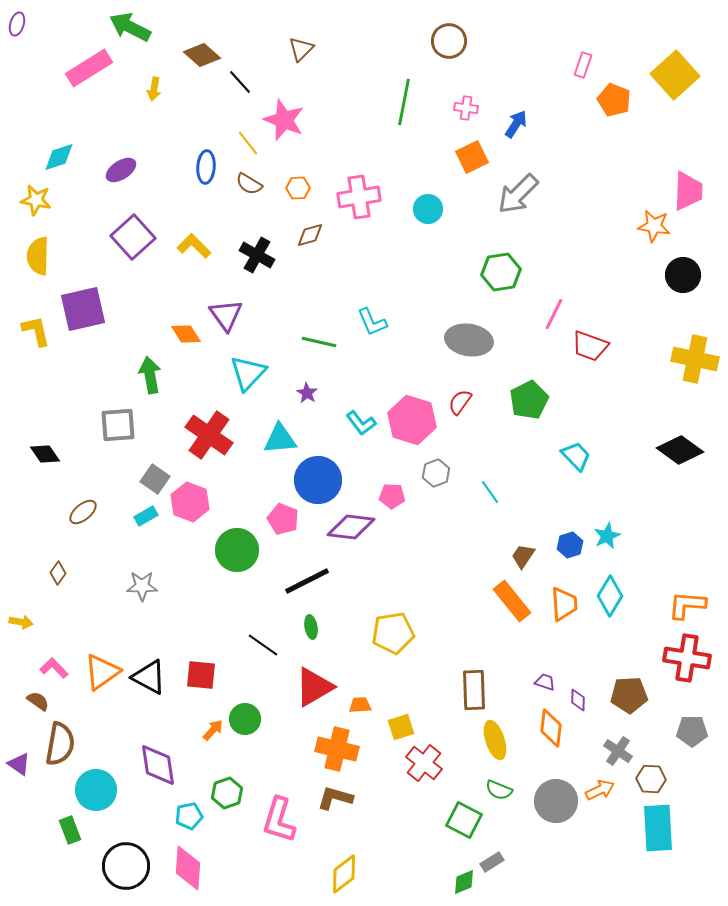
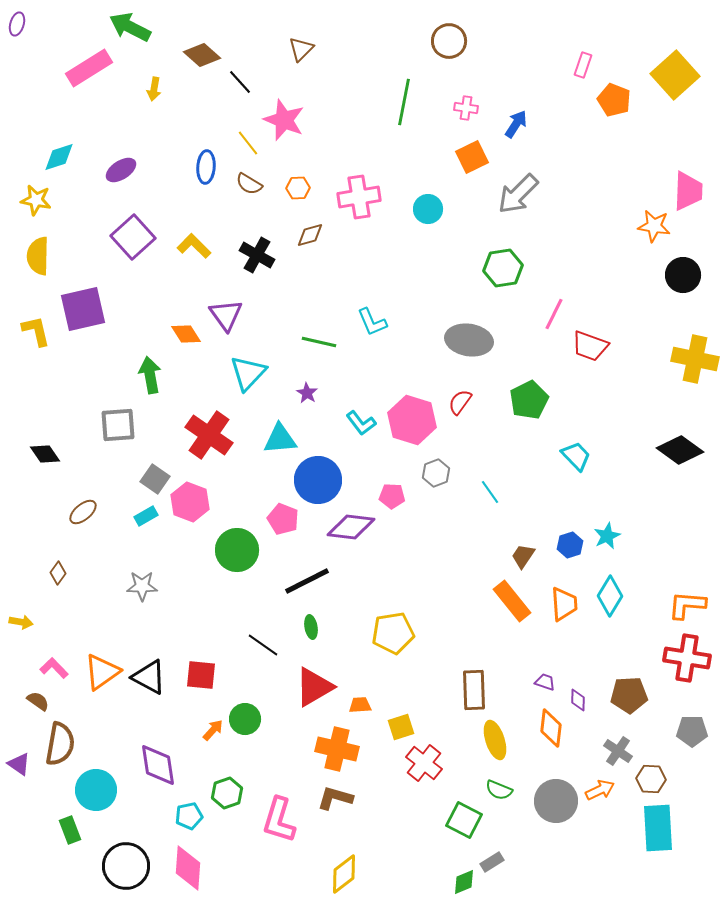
green hexagon at (501, 272): moved 2 px right, 4 px up
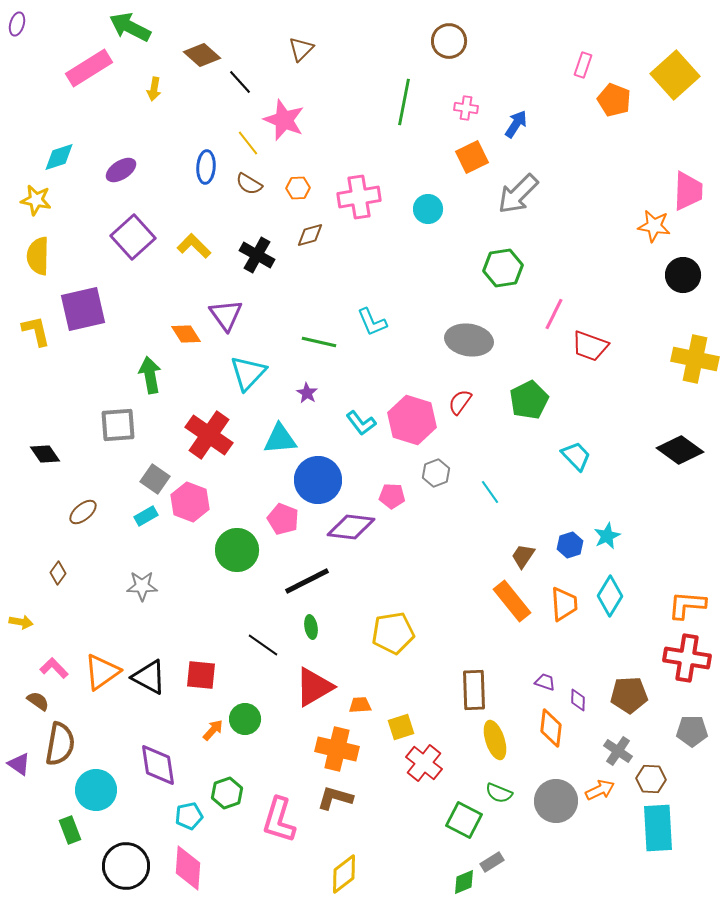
green semicircle at (499, 790): moved 3 px down
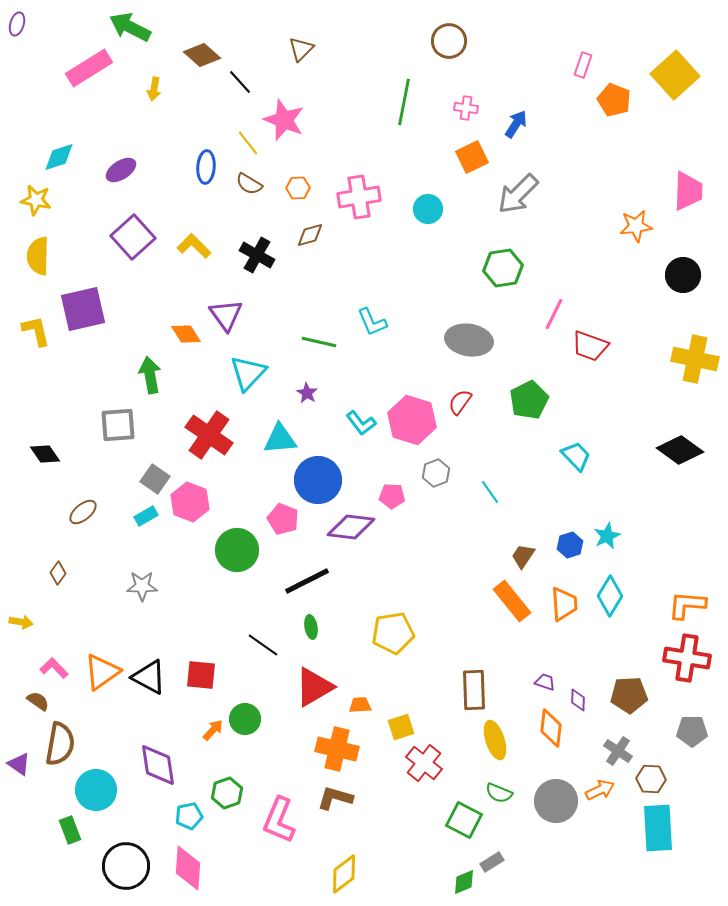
orange star at (654, 226): moved 18 px left; rotated 16 degrees counterclockwise
pink L-shape at (279, 820): rotated 6 degrees clockwise
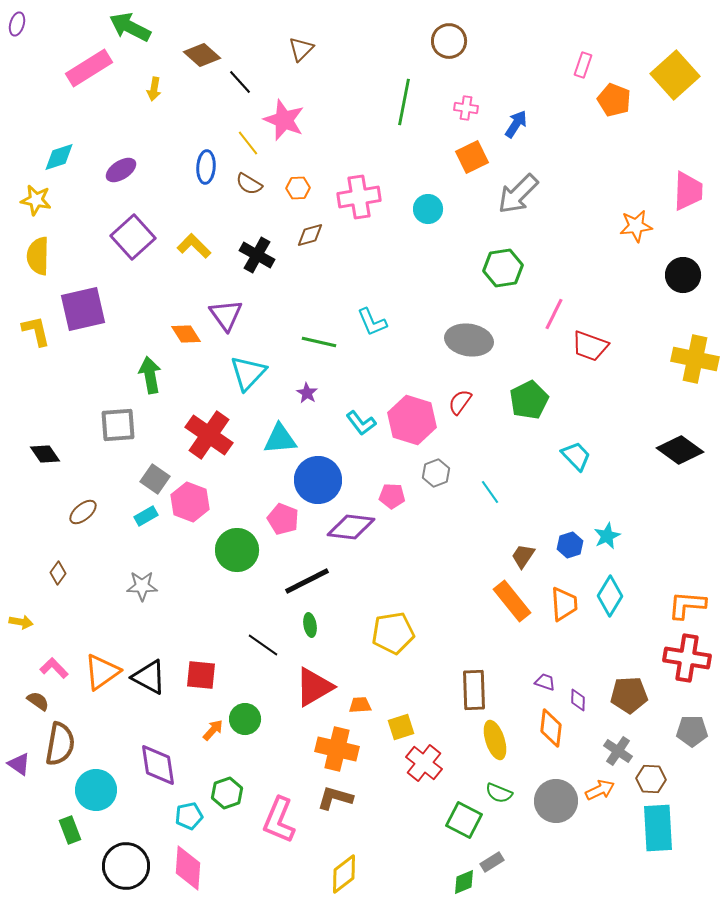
green ellipse at (311, 627): moved 1 px left, 2 px up
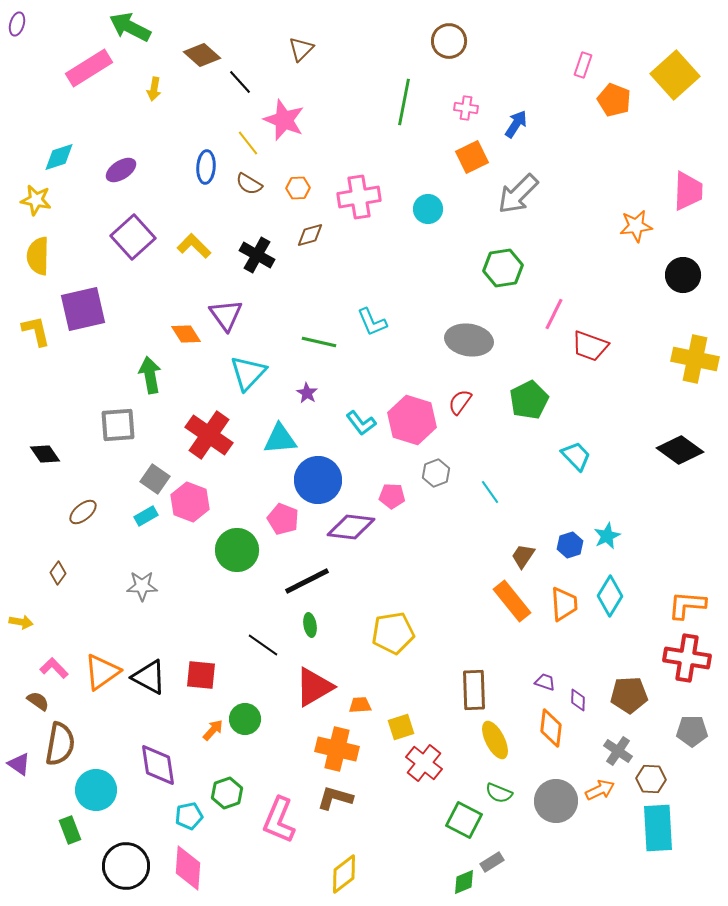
yellow ellipse at (495, 740): rotated 9 degrees counterclockwise
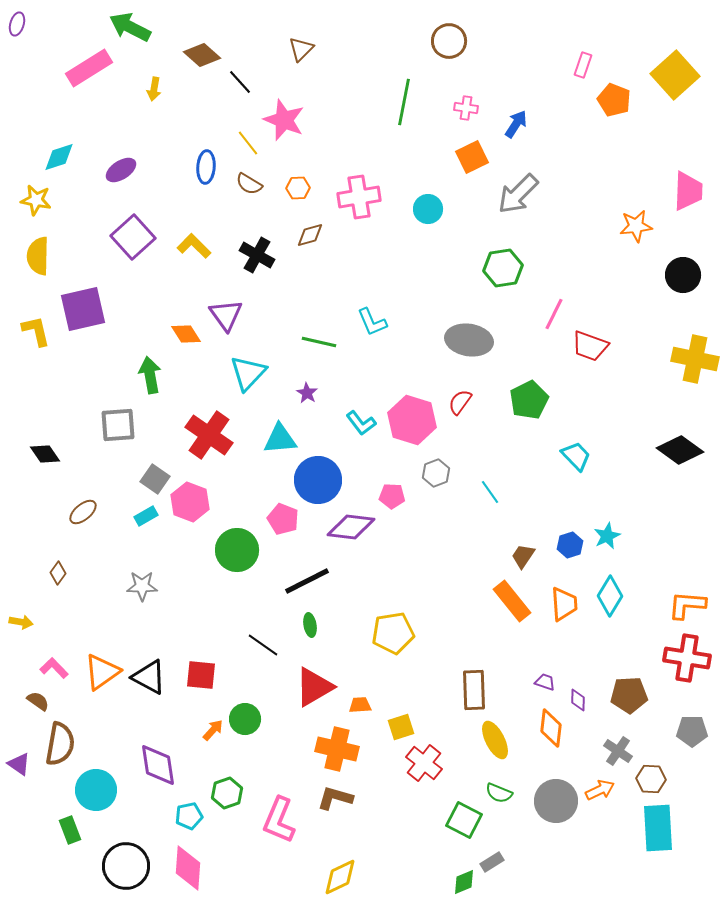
yellow diamond at (344, 874): moved 4 px left, 3 px down; rotated 12 degrees clockwise
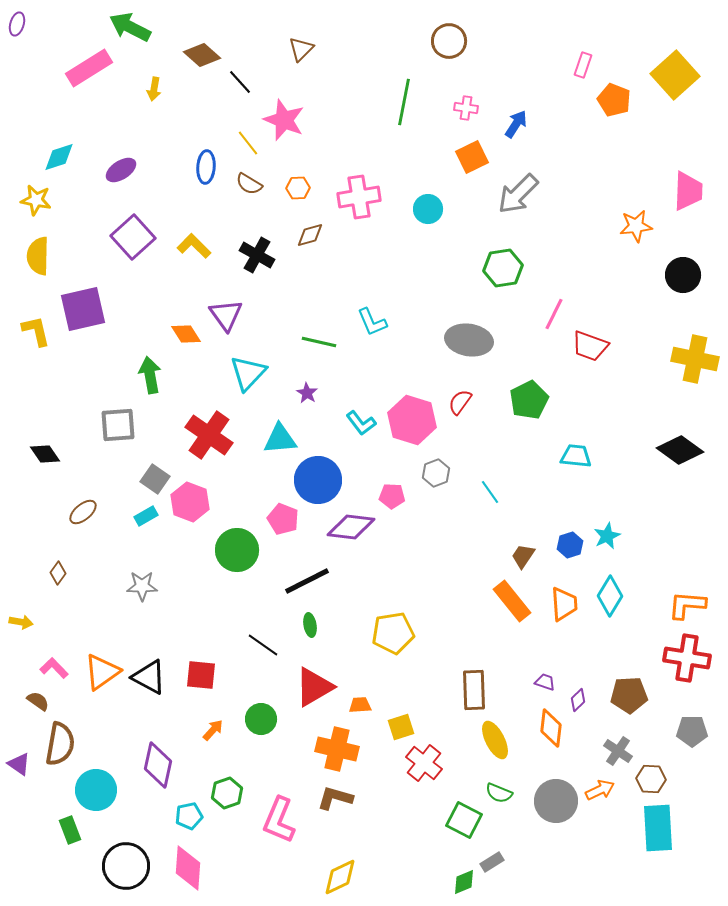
cyan trapezoid at (576, 456): rotated 40 degrees counterclockwise
purple diamond at (578, 700): rotated 45 degrees clockwise
green circle at (245, 719): moved 16 px right
purple diamond at (158, 765): rotated 21 degrees clockwise
